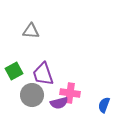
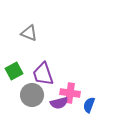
gray triangle: moved 2 px left, 2 px down; rotated 18 degrees clockwise
blue semicircle: moved 15 px left
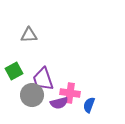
gray triangle: moved 2 px down; rotated 24 degrees counterclockwise
purple trapezoid: moved 5 px down
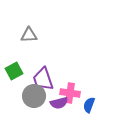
gray circle: moved 2 px right, 1 px down
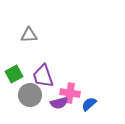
green square: moved 3 px down
purple trapezoid: moved 3 px up
gray circle: moved 4 px left, 1 px up
blue semicircle: moved 1 px up; rotated 28 degrees clockwise
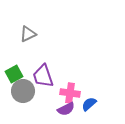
gray triangle: moved 1 px left, 1 px up; rotated 24 degrees counterclockwise
gray circle: moved 7 px left, 4 px up
purple semicircle: moved 7 px right, 6 px down; rotated 12 degrees counterclockwise
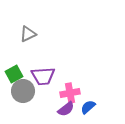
purple trapezoid: rotated 75 degrees counterclockwise
pink cross: rotated 18 degrees counterclockwise
blue semicircle: moved 1 px left, 3 px down
purple semicircle: rotated 12 degrees counterclockwise
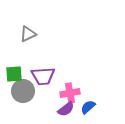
green square: rotated 24 degrees clockwise
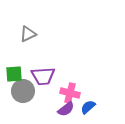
pink cross: rotated 24 degrees clockwise
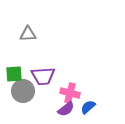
gray triangle: rotated 24 degrees clockwise
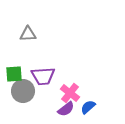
pink cross: rotated 24 degrees clockwise
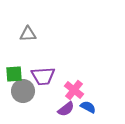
pink cross: moved 4 px right, 3 px up
blue semicircle: rotated 70 degrees clockwise
